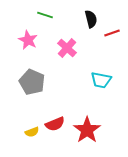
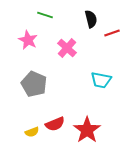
gray pentagon: moved 2 px right, 2 px down
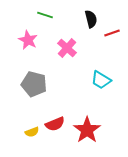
cyan trapezoid: rotated 20 degrees clockwise
gray pentagon: rotated 10 degrees counterclockwise
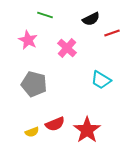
black semicircle: rotated 78 degrees clockwise
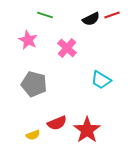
red line: moved 18 px up
red semicircle: moved 2 px right, 1 px up
yellow semicircle: moved 1 px right, 3 px down
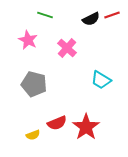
red star: moved 1 px left, 3 px up
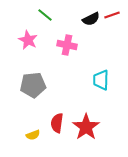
green line: rotated 21 degrees clockwise
pink cross: moved 3 px up; rotated 30 degrees counterclockwise
cyan trapezoid: rotated 60 degrees clockwise
gray pentagon: moved 1 px left, 1 px down; rotated 20 degrees counterclockwise
red semicircle: rotated 120 degrees clockwise
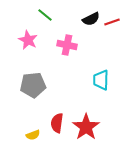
red line: moved 7 px down
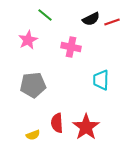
pink star: rotated 18 degrees clockwise
pink cross: moved 4 px right, 2 px down
red semicircle: rotated 12 degrees counterclockwise
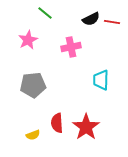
green line: moved 2 px up
red line: rotated 28 degrees clockwise
pink cross: rotated 24 degrees counterclockwise
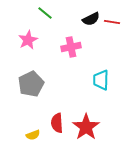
gray pentagon: moved 2 px left, 1 px up; rotated 20 degrees counterclockwise
